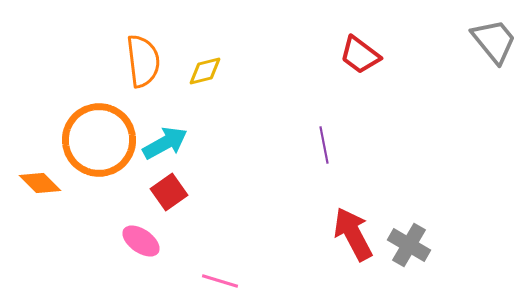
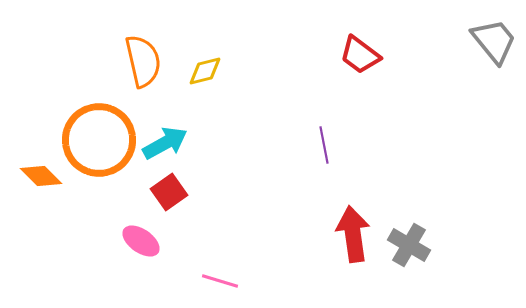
orange semicircle: rotated 6 degrees counterclockwise
orange diamond: moved 1 px right, 7 px up
red arrow: rotated 20 degrees clockwise
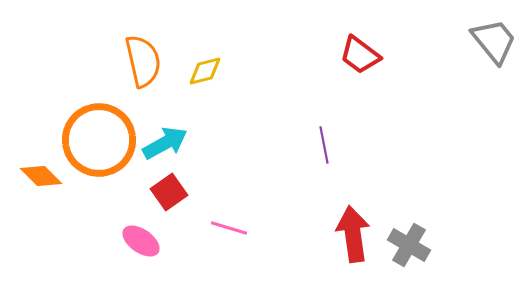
pink line: moved 9 px right, 53 px up
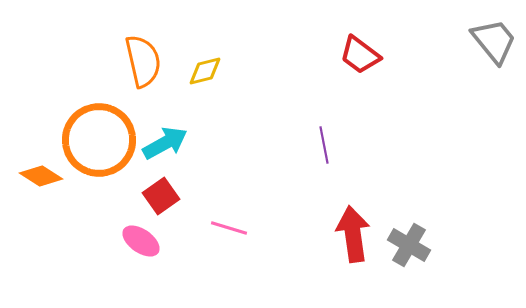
orange diamond: rotated 12 degrees counterclockwise
red square: moved 8 px left, 4 px down
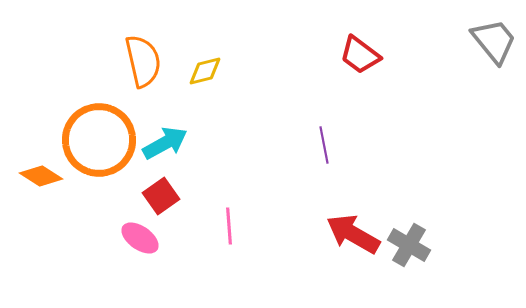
pink line: moved 2 px up; rotated 69 degrees clockwise
red arrow: rotated 52 degrees counterclockwise
pink ellipse: moved 1 px left, 3 px up
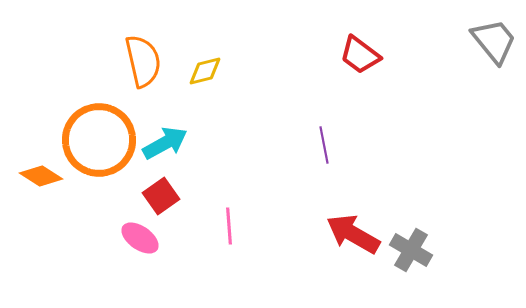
gray cross: moved 2 px right, 5 px down
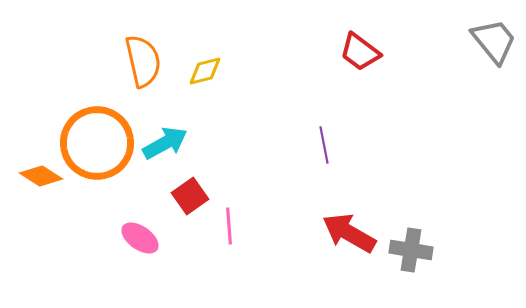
red trapezoid: moved 3 px up
orange circle: moved 2 px left, 3 px down
red square: moved 29 px right
red arrow: moved 4 px left, 1 px up
gray cross: rotated 21 degrees counterclockwise
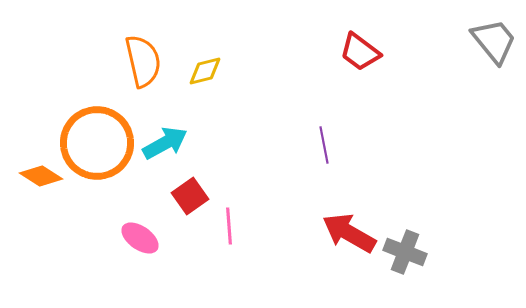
gray cross: moved 6 px left, 2 px down; rotated 12 degrees clockwise
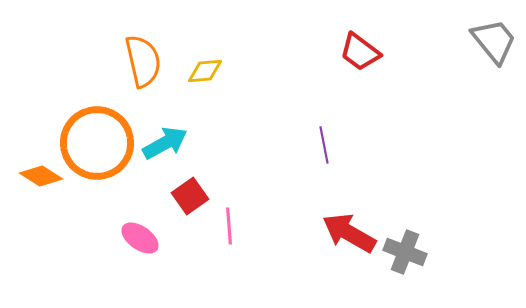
yellow diamond: rotated 9 degrees clockwise
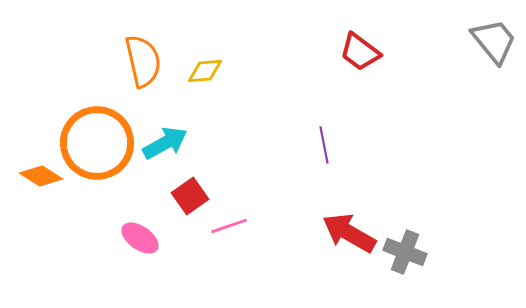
pink line: rotated 75 degrees clockwise
